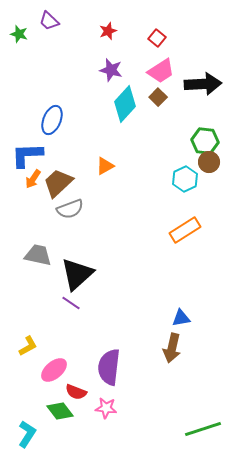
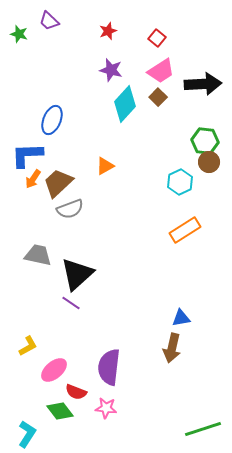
cyan hexagon: moved 5 px left, 3 px down
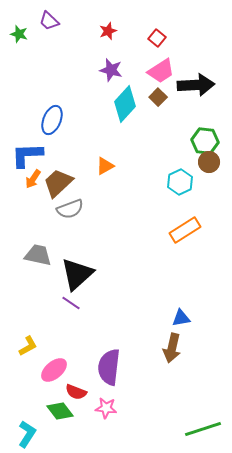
black arrow: moved 7 px left, 1 px down
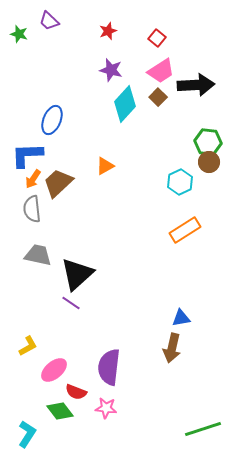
green hexagon: moved 3 px right, 1 px down
gray semicircle: moved 38 px left; rotated 104 degrees clockwise
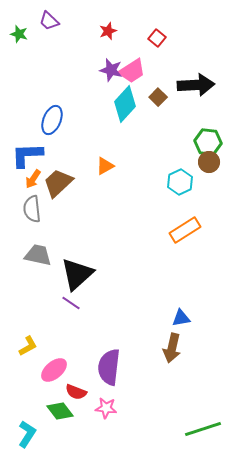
pink trapezoid: moved 29 px left
